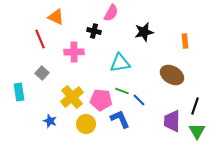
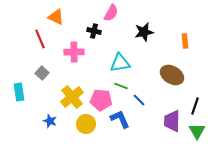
green line: moved 1 px left, 5 px up
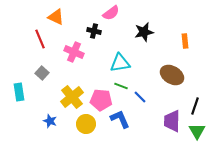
pink semicircle: rotated 24 degrees clockwise
pink cross: rotated 24 degrees clockwise
blue line: moved 1 px right, 3 px up
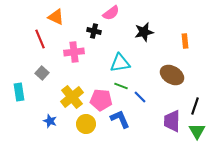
pink cross: rotated 30 degrees counterclockwise
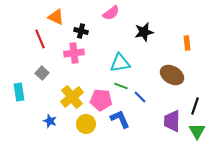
black cross: moved 13 px left
orange rectangle: moved 2 px right, 2 px down
pink cross: moved 1 px down
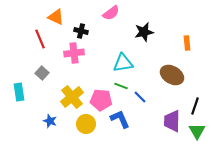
cyan triangle: moved 3 px right
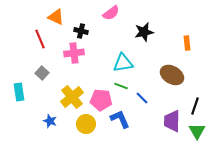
blue line: moved 2 px right, 1 px down
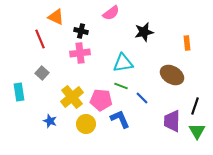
pink cross: moved 6 px right
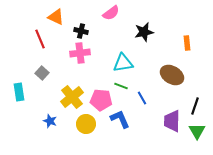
blue line: rotated 16 degrees clockwise
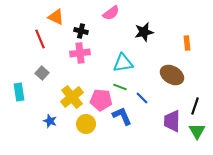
green line: moved 1 px left, 1 px down
blue line: rotated 16 degrees counterclockwise
blue L-shape: moved 2 px right, 3 px up
